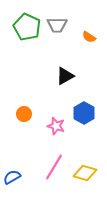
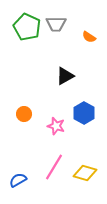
gray trapezoid: moved 1 px left, 1 px up
blue semicircle: moved 6 px right, 3 px down
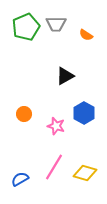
green pentagon: moved 1 px left; rotated 24 degrees clockwise
orange semicircle: moved 3 px left, 2 px up
blue semicircle: moved 2 px right, 1 px up
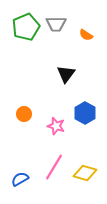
black triangle: moved 1 px right, 2 px up; rotated 24 degrees counterclockwise
blue hexagon: moved 1 px right
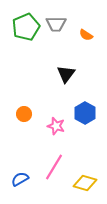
yellow diamond: moved 10 px down
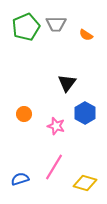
black triangle: moved 1 px right, 9 px down
blue semicircle: rotated 12 degrees clockwise
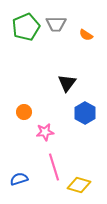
orange circle: moved 2 px up
pink star: moved 11 px left, 6 px down; rotated 24 degrees counterclockwise
pink line: rotated 48 degrees counterclockwise
blue semicircle: moved 1 px left
yellow diamond: moved 6 px left, 2 px down
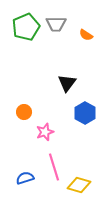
pink star: rotated 12 degrees counterclockwise
blue semicircle: moved 6 px right, 1 px up
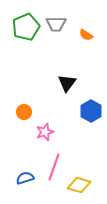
blue hexagon: moved 6 px right, 2 px up
pink line: rotated 36 degrees clockwise
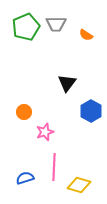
pink line: rotated 16 degrees counterclockwise
